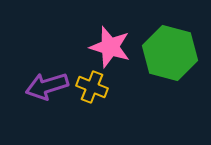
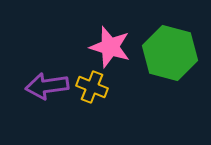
purple arrow: rotated 9 degrees clockwise
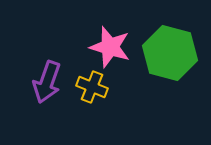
purple arrow: moved 4 px up; rotated 63 degrees counterclockwise
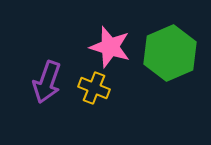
green hexagon: rotated 22 degrees clockwise
yellow cross: moved 2 px right, 1 px down
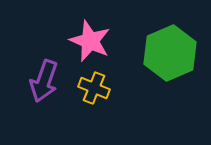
pink star: moved 20 px left, 6 px up; rotated 6 degrees clockwise
purple arrow: moved 3 px left, 1 px up
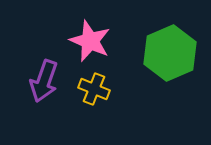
yellow cross: moved 1 px down
